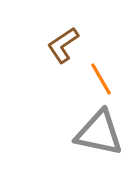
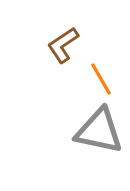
gray triangle: moved 2 px up
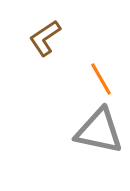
brown L-shape: moved 18 px left, 7 px up
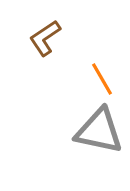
orange line: moved 1 px right
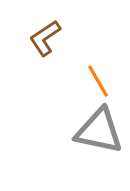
orange line: moved 4 px left, 2 px down
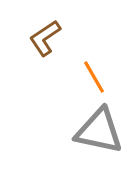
orange line: moved 4 px left, 4 px up
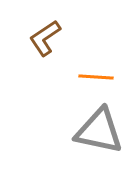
orange line: moved 2 px right; rotated 56 degrees counterclockwise
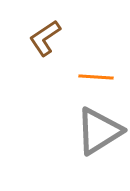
gray triangle: rotated 44 degrees counterclockwise
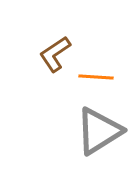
brown L-shape: moved 10 px right, 16 px down
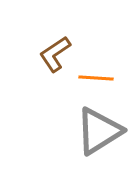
orange line: moved 1 px down
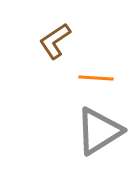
brown L-shape: moved 13 px up
